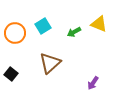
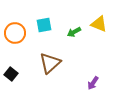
cyan square: moved 1 px right, 1 px up; rotated 21 degrees clockwise
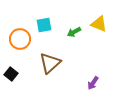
orange circle: moved 5 px right, 6 px down
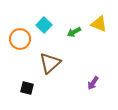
cyan square: rotated 35 degrees counterclockwise
black square: moved 16 px right, 14 px down; rotated 24 degrees counterclockwise
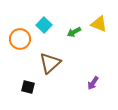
black square: moved 1 px right, 1 px up
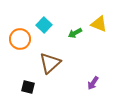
green arrow: moved 1 px right, 1 px down
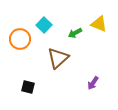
brown triangle: moved 8 px right, 5 px up
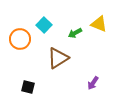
brown triangle: rotated 10 degrees clockwise
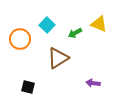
cyan square: moved 3 px right
purple arrow: rotated 64 degrees clockwise
